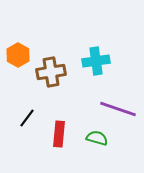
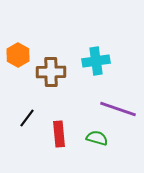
brown cross: rotated 8 degrees clockwise
red rectangle: rotated 10 degrees counterclockwise
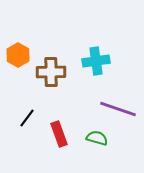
red rectangle: rotated 15 degrees counterclockwise
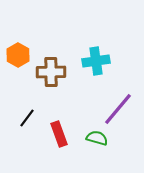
purple line: rotated 69 degrees counterclockwise
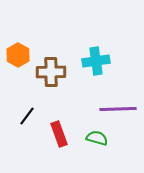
purple line: rotated 48 degrees clockwise
black line: moved 2 px up
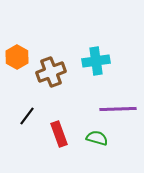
orange hexagon: moved 1 px left, 2 px down
brown cross: rotated 20 degrees counterclockwise
